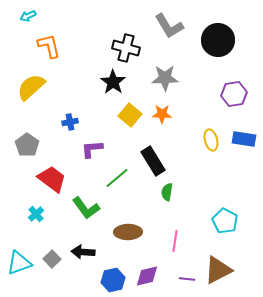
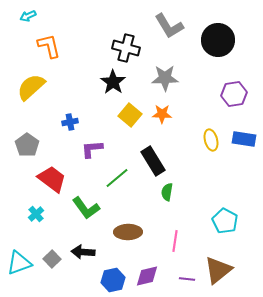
brown triangle: rotated 12 degrees counterclockwise
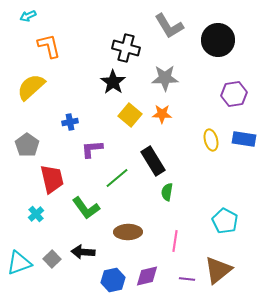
red trapezoid: rotated 40 degrees clockwise
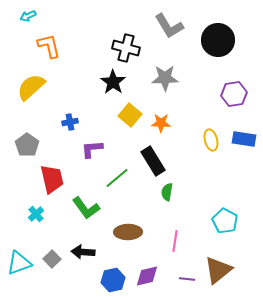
orange star: moved 1 px left, 9 px down
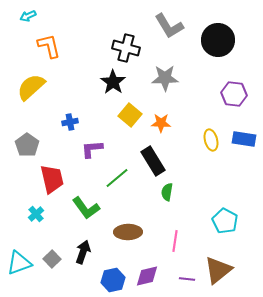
purple hexagon: rotated 15 degrees clockwise
black arrow: rotated 105 degrees clockwise
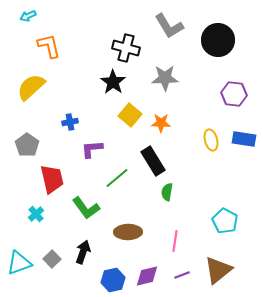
purple line: moved 5 px left, 4 px up; rotated 28 degrees counterclockwise
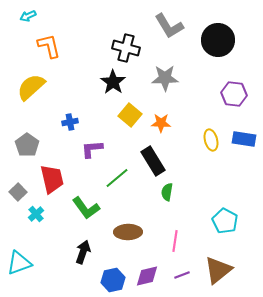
gray square: moved 34 px left, 67 px up
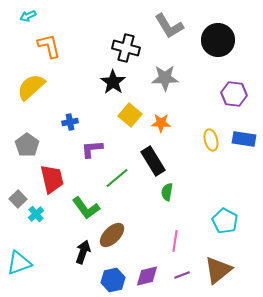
gray square: moved 7 px down
brown ellipse: moved 16 px left, 3 px down; rotated 44 degrees counterclockwise
